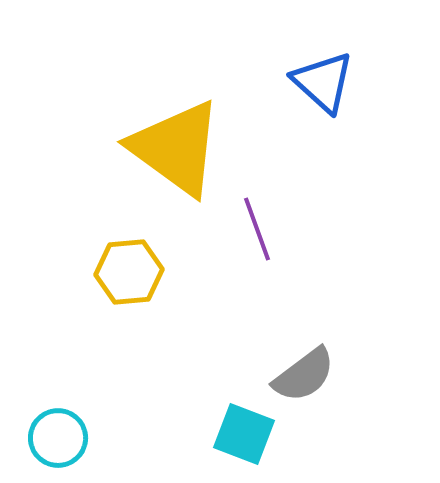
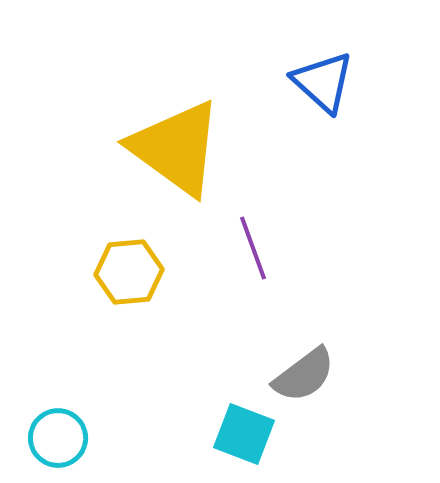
purple line: moved 4 px left, 19 px down
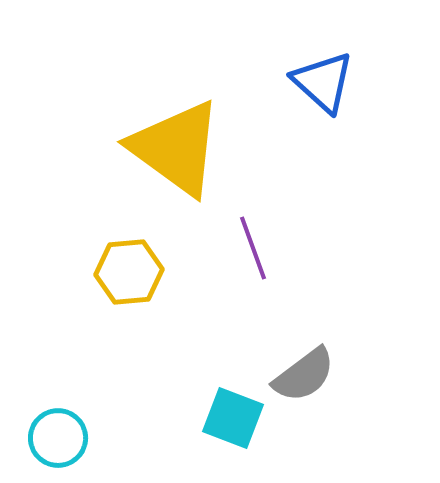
cyan square: moved 11 px left, 16 px up
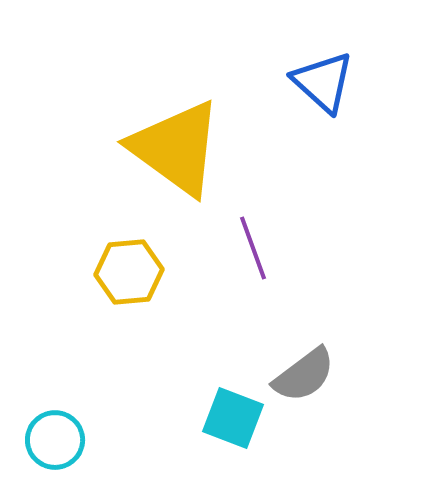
cyan circle: moved 3 px left, 2 px down
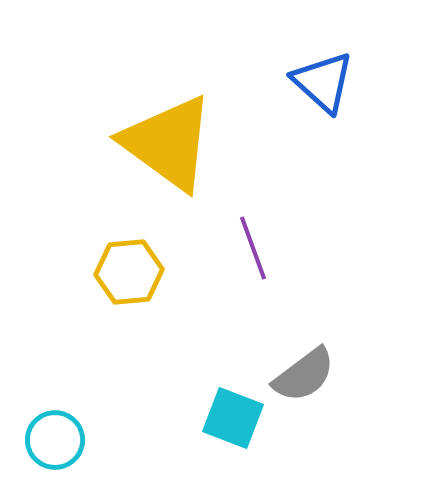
yellow triangle: moved 8 px left, 5 px up
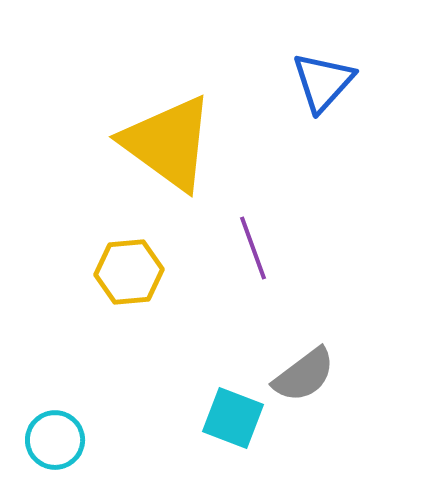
blue triangle: rotated 30 degrees clockwise
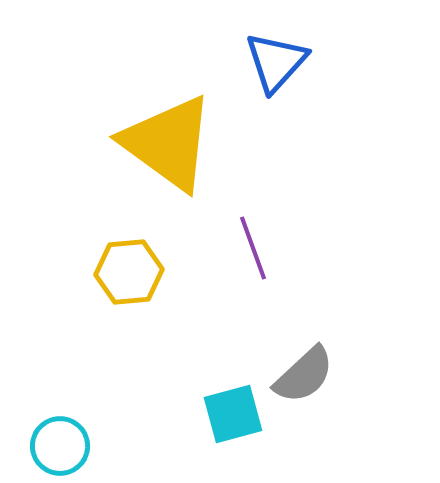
blue triangle: moved 47 px left, 20 px up
gray semicircle: rotated 6 degrees counterclockwise
cyan square: moved 4 px up; rotated 36 degrees counterclockwise
cyan circle: moved 5 px right, 6 px down
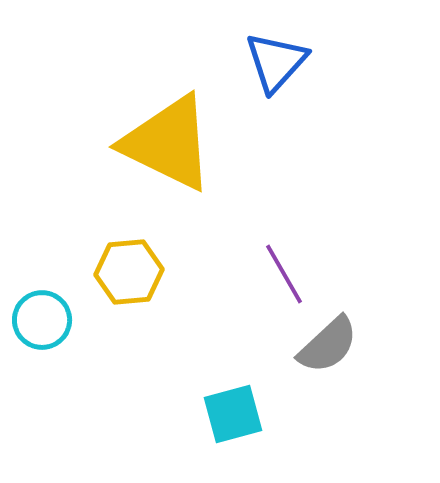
yellow triangle: rotated 10 degrees counterclockwise
purple line: moved 31 px right, 26 px down; rotated 10 degrees counterclockwise
gray semicircle: moved 24 px right, 30 px up
cyan circle: moved 18 px left, 126 px up
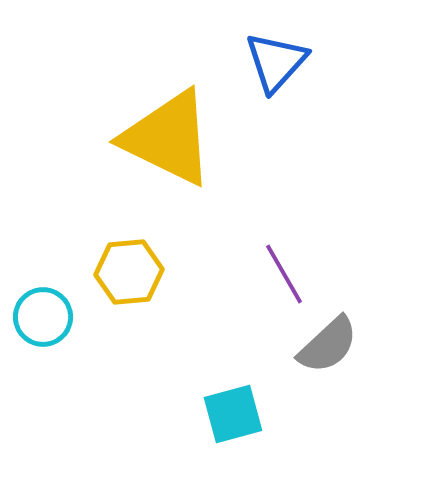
yellow triangle: moved 5 px up
cyan circle: moved 1 px right, 3 px up
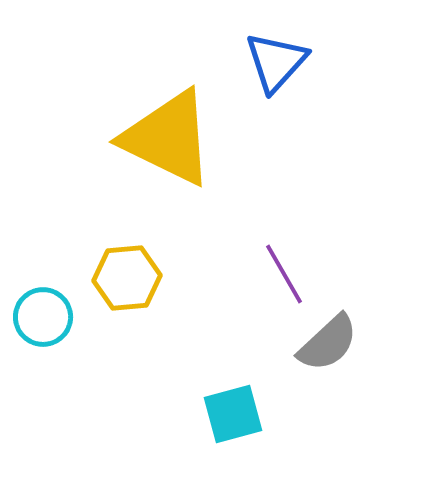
yellow hexagon: moved 2 px left, 6 px down
gray semicircle: moved 2 px up
